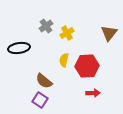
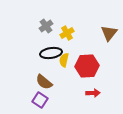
black ellipse: moved 32 px right, 5 px down
brown semicircle: moved 1 px down
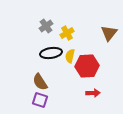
yellow semicircle: moved 6 px right, 4 px up
brown semicircle: moved 4 px left; rotated 18 degrees clockwise
purple square: rotated 14 degrees counterclockwise
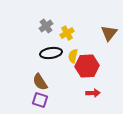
yellow semicircle: moved 3 px right
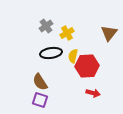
red arrow: rotated 16 degrees clockwise
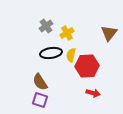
yellow semicircle: moved 2 px left, 1 px up
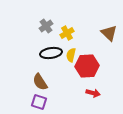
brown triangle: rotated 24 degrees counterclockwise
purple square: moved 1 px left, 2 px down
